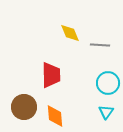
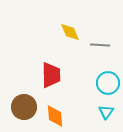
yellow diamond: moved 1 px up
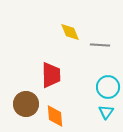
cyan circle: moved 4 px down
brown circle: moved 2 px right, 3 px up
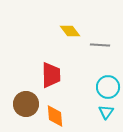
yellow diamond: moved 1 px up; rotated 15 degrees counterclockwise
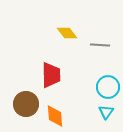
yellow diamond: moved 3 px left, 2 px down
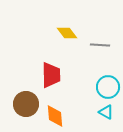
cyan triangle: rotated 35 degrees counterclockwise
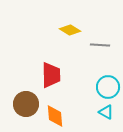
yellow diamond: moved 3 px right, 3 px up; rotated 20 degrees counterclockwise
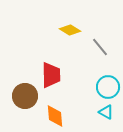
gray line: moved 2 px down; rotated 48 degrees clockwise
brown circle: moved 1 px left, 8 px up
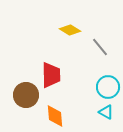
brown circle: moved 1 px right, 1 px up
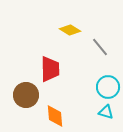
red trapezoid: moved 1 px left, 6 px up
cyan triangle: rotated 14 degrees counterclockwise
